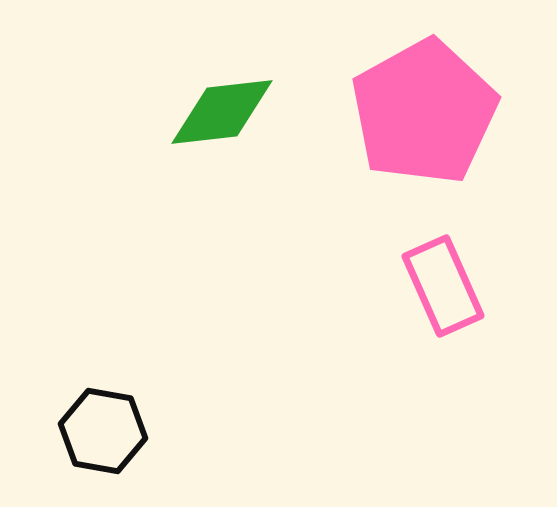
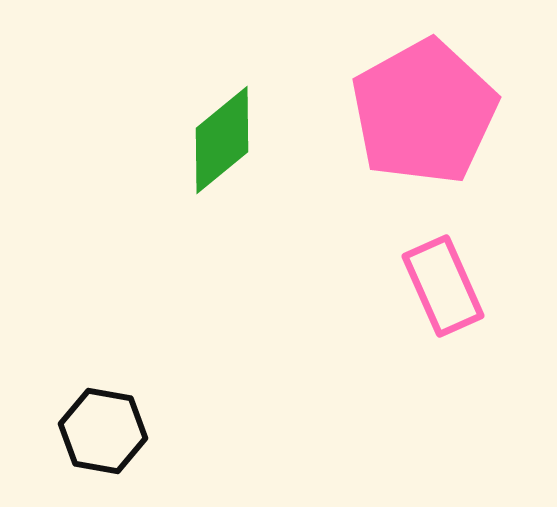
green diamond: moved 28 px down; rotated 33 degrees counterclockwise
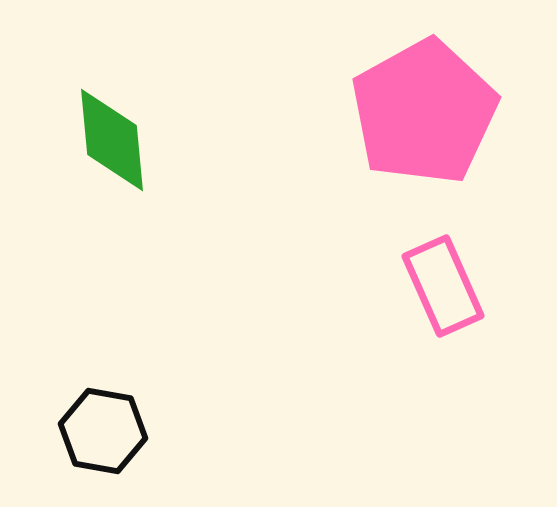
green diamond: moved 110 px left; rotated 56 degrees counterclockwise
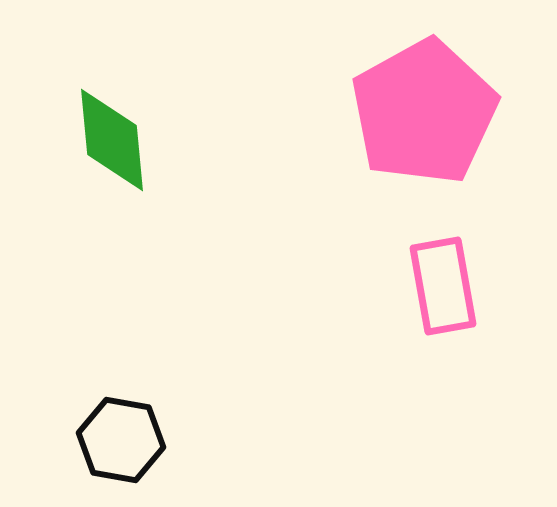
pink rectangle: rotated 14 degrees clockwise
black hexagon: moved 18 px right, 9 px down
